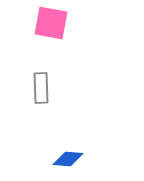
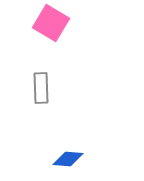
pink square: rotated 21 degrees clockwise
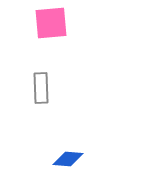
pink square: rotated 36 degrees counterclockwise
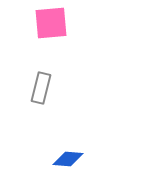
gray rectangle: rotated 16 degrees clockwise
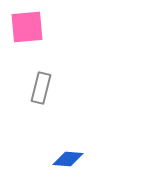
pink square: moved 24 px left, 4 px down
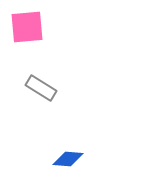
gray rectangle: rotated 72 degrees counterclockwise
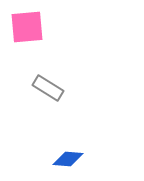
gray rectangle: moved 7 px right
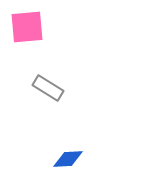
blue diamond: rotated 8 degrees counterclockwise
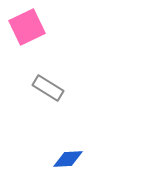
pink square: rotated 21 degrees counterclockwise
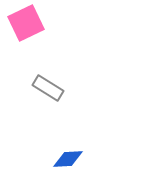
pink square: moved 1 px left, 4 px up
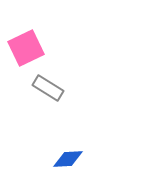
pink square: moved 25 px down
